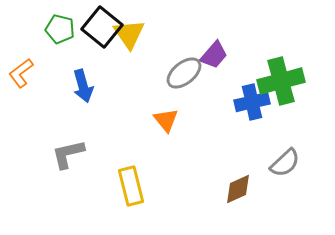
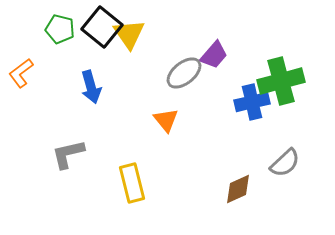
blue arrow: moved 8 px right, 1 px down
yellow rectangle: moved 1 px right, 3 px up
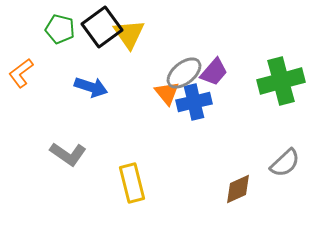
black square: rotated 15 degrees clockwise
purple trapezoid: moved 17 px down
blue arrow: rotated 56 degrees counterclockwise
blue cross: moved 58 px left
orange triangle: moved 1 px right, 27 px up
gray L-shape: rotated 132 degrees counterclockwise
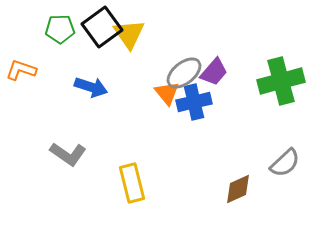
green pentagon: rotated 16 degrees counterclockwise
orange L-shape: moved 3 px up; rotated 56 degrees clockwise
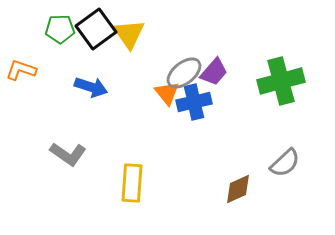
black square: moved 6 px left, 2 px down
yellow rectangle: rotated 18 degrees clockwise
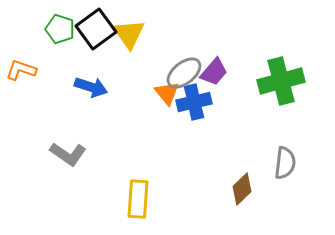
green pentagon: rotated 20 degrees clockwise
gray semicircle: rotated 40 degrees counterclockwise
yellow rectangle: moved 6 px right, 16 px down
brown diamond: moved 4 px right; rotated 20 degrees counterclockwise
